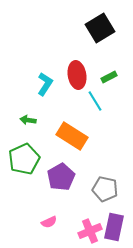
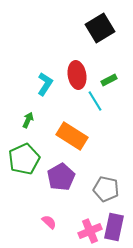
green rectangle: moved 3 px down
green arrow: rotated 105 degrees clockwise
gray pentagon: moved 1 px right
pink semicircle: rotated 112 degrees counterclockwise
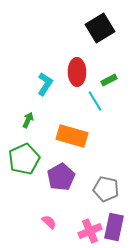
red ellipse: moved 3 px up; rotated 8 degrees clockwise
orange rectangle: rotated 16 degrees counterclockwise
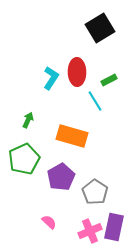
cyan L-shape: moved 6 px right, 6 px up
gray pentagon: moved 11 px left, 3 px down; rotated 20 degrees clockwise
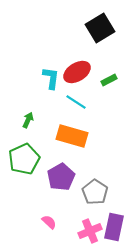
red ellipse: rotated 60 degrees clockwise
cyan L-shape: rotated 25 degrees counterclockwise
cyan line: moved 19 px left, 1 px down; rotated 25 degrees counterclockwise
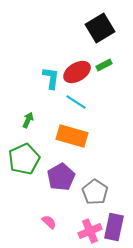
green rectangle: moved 5 px left, 15 px up
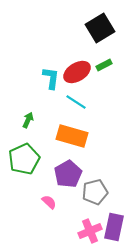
purple pentagon: moved 7 px right, 3 px up
gray pentagon: rotated 25 degrees clockwise
pink semicircle: moved 20 px up
